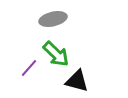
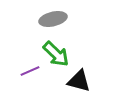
purple line: moved 1 px right, 3 px down; rotated 24 degrees clockwise
black triangle: moved 2 px right
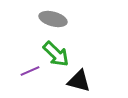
gray ellipse: rotated 28 degrees clockwise
